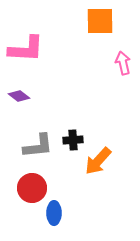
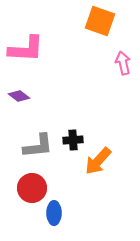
orange square: rotated 20 degrees clockwise
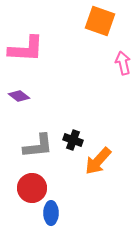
black cross: rotated 24 degrees clockwise
blue ellipse: moved 3 px left
